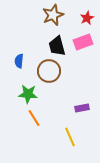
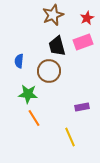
purple rectangle: moved 1 px up
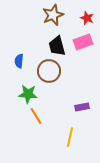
red star: rotated 24 degrees counterclockwise
orange line: moved 2 px right, 2 px up
yellow line: rotated 36 degrees clockwise
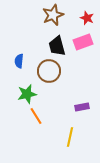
green star: moved 1 px left; rotated 18 degrees counterclockwise
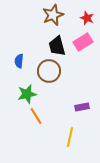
pink rectangle: rotated 12 degrees counterclockwise
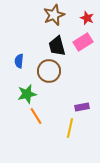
brown star: moved 1 px right
yellow line: moved 9 px up
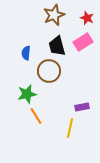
blue semicircle: moved 7 px right, 8 px up
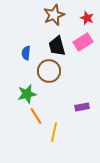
yellow line: moved 16 px left, 4 px down
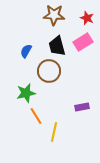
brown star: rotated 25 degrees clockwise
blue semicircle: moved 2 px up; rotated 24 degrees clockwise
green star: moved 1 px left, 1 px up
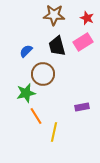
blue semicircle: rotated 16 degrees clockwise
brown circle: moved 6 px left, 3 px down
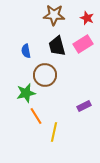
pink rectangle: moved 2 px down
blue semicircle: rotated 56 degrees counterclockwise
brown circle: moved 2 px right, 1 px down
purple rectangle: moved 2 px right, 1 px up; rotated 16 degrees counterclockwise
